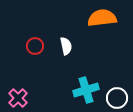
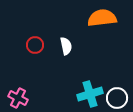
red circle: moved 1 px up
cyan cross: moved 4 px right, 4 px down
pink cross: rotated 18 degrees counterclockwise
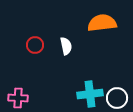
orange semicircle: moved 5 px down
cyan cross: rotated 10 degrees clockwise
pink cross: rotated 24 degrees counterclockwise
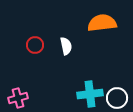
pink cross: rotated 18 degrees counterclockwise
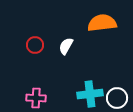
white semicircle: rotated 138 degrees counterclockwise
pink cross: moved 18 px right; rotated 18 degrees clockwise
